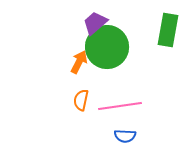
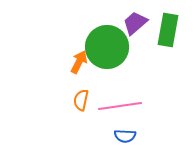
purple trapezoid: moved 40 px right
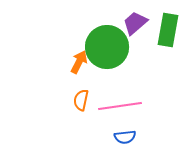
blue semicircle: moved 1 px down; rotated 10 degrees counterclockwise
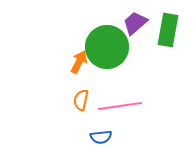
blue semicircle: moved 24 px left
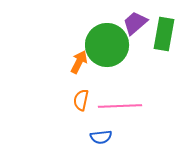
green rectangle: moved 4 px left, 4 px down
green circle: moved 2 px up
pink line: rotated 6 degrees clockwise
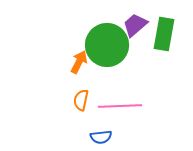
purple trapezoid: moved 2 px down
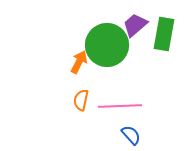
blue semicircle: moved 30 px right, 2 px up; rotated 125 degrees counterclockwise
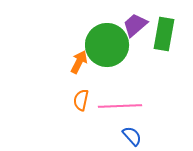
blue semicircle: moved 1 px right, 1 px down
